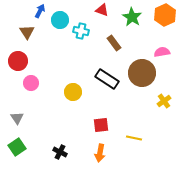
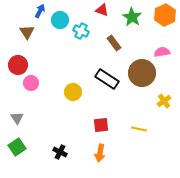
cyan cross: rotated 14 degrees clockwise
red circle: moved 4 px down
yellow line: moved 5 px right, 9 px up
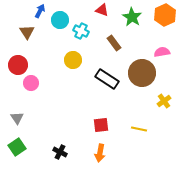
yellow circle: moved 32 px up
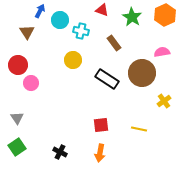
cyan cross: rotated 14 degrees counterclockwise
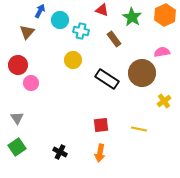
brown triangle: rotated 14 degrees clockwise
brown rectangle: moved 4 px up
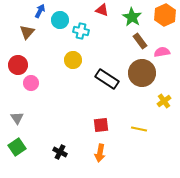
brown rectangle: moved 26 px right, 2 px down
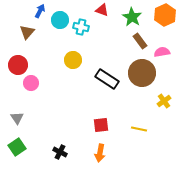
cyan cross: moved 4 px up
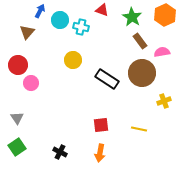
yellow cross: rotated 16 degrees clockwise
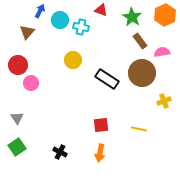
red triangle: moved 1 px left
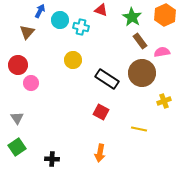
red square: moved 13 px up; rotated 35 degrees clockwise
black cross: moved 8 px left, 7 px down; rotated 24 degrees counterclockwise
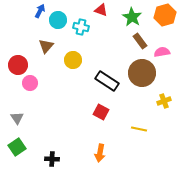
orange hexagon: rotated 10 degrees clockwise
cyan circle: moved 2 px left
brown triangle: moved 19 px right, 14 px down
black rectangle: moved 2 px down
pink circle: moved 1 px left
